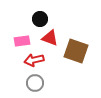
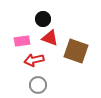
black circle: moved 3 px right
gray circle: moved 3 px right, 2 px down
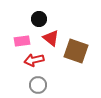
black circle: moved 4 px left
red triangle: moved 1 px right; rotated 18 degrees clockwise
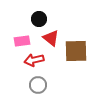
brown square: rotated 20 degrees counterclockwise
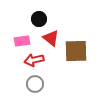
gray circle: moved 3 px left, 1 px up
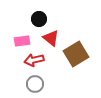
brown square: moved 3 px down; rotated 30 degrees counterclockwise
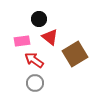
red triangle: moved 1 px left, 1 px up
brown square: moved 1 px left
red arrow: rotated 48 degrees clockwise
gray circle: moved 1 px up
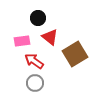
black circle: moved 1 px left, 1 px up
red arrow: moved 1 px down
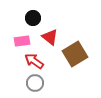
black circle: moved 5 px left
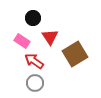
red triangle: rotated 18 degrees clockwise
pink rectangle: rotated 42 degrees clockwise
